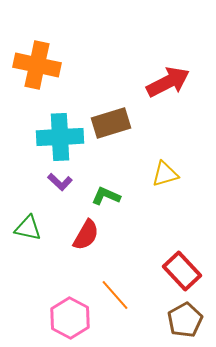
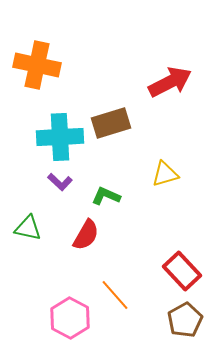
red arrow: moved 2 px right
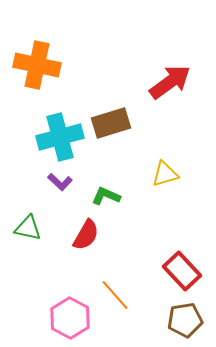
red arrow: rotated 9 degrees counterclockwise
cyan cross: rotated 12 degrees counterclockwise
brown pentagon: rotated 20 degrees clockwise
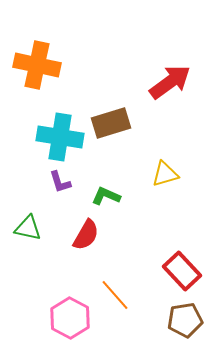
cyan cross: rotated 24 degrees clockwise
purple L-shape: rotated 30 degrees clockwise
